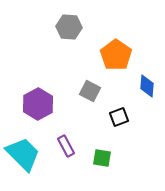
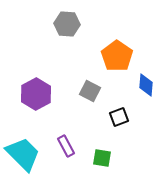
gray hexagon: moved 2 px left, 3 px up
orange pentagon: moved 1 px right, 1 px down
blue diamond: moved 1 px left, 1 px up
purple hexagon: moved 2 px left, 10 px up
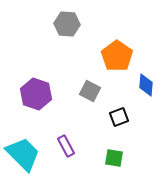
purple hexagon: rotated 12 degrees counterclockwise
green square: moved 12 px right
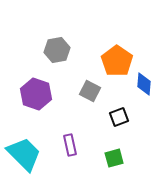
gray hexagon: moved 10 px left, 26 px down; rotated 15 degrees counterclockwise
orange pentagon: moved 5 px down
blue diamond: moved 2 px left, 1 px up
purple rectangle: moved 4 px right, 1 px up; rotated 15 degrees clockwise
cyan trapezoid: moved 1 px right
green square: rotated 24 degrees counterclockwise
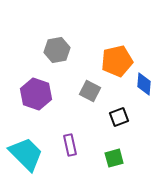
orange pentagon: rotated 24 degrees clockwise
cyan trapezoid: moved 2 px right
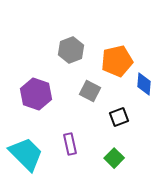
gray hexagon: moved 14 px right; rotated 10 degrees counterclockwise
purple rectangle: moved 1 px up
green square: rotated 30 degrees counterclockwise
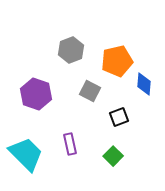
green square: moved 1 px left, 2 px up
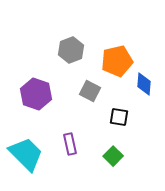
black square: rotated 30 degrees clockwise
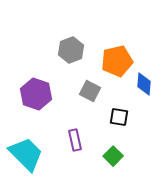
purple rectangle: moved 5 px right, 4 px up
